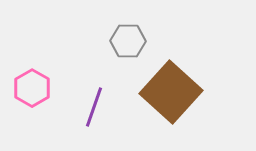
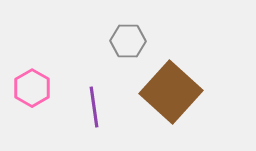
purple line: rotated 27 degrees counterclockwise
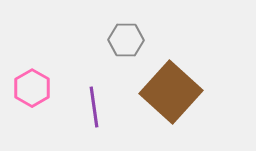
gray hexagon: moved 2 px left, 1 px up
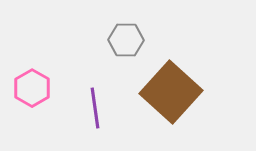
purple line: moved 1 px right, 1 px down
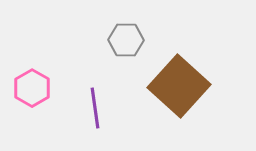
brown square: moved 8 px right, 6 px up
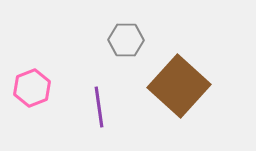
pink hexagon: rotated 9 degrees clockwise
purple line: moved 4 px right, 1 px up
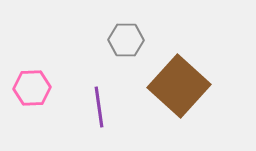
pink hexagon: rotated 18 degrees clockwise
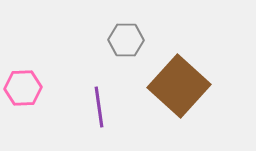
pink hexagon: moved 9 px left
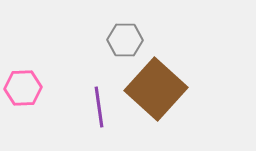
gray hexagon: moved 1 px left
brown square: moved 23 px left, 3 px down
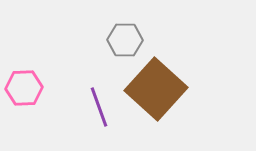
pink hexagon: moved 1 px right
purple line: rotated 12 degrees counterclockwise
